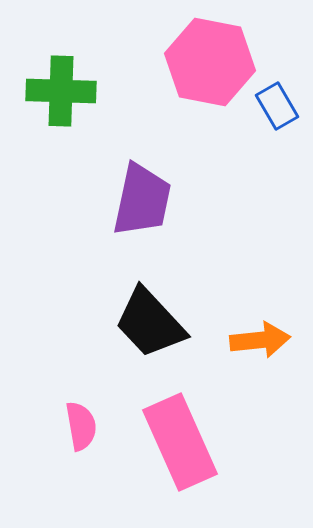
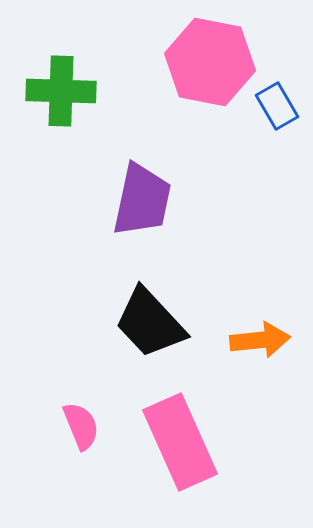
pink semicircle: rotated 12 degrees counterclockwise
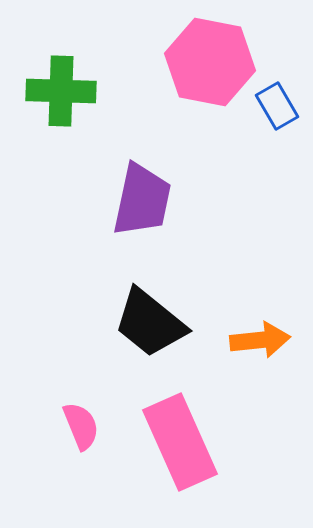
black trapezoid: rotated 8 degrees counterclockwise
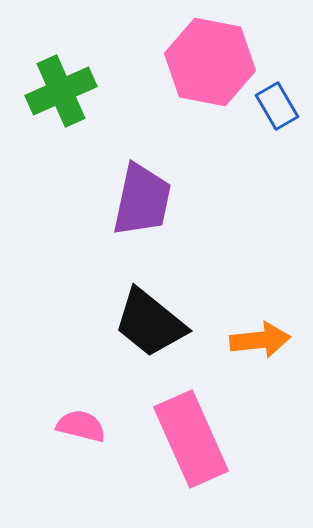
green cross: rotated 26 degrees counterclockwise
pink semicircle: rotated 54 degrees counterclockwise
pink rectangle: moved 11 px right, 3 px up
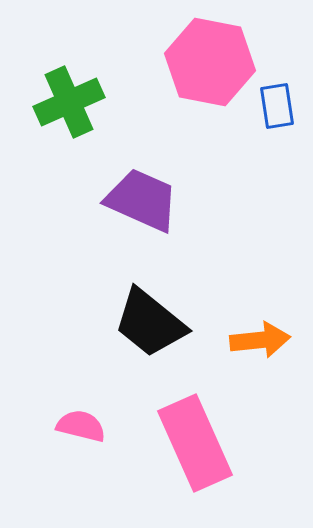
green cross: moved 8 px right, 11 px down
blue rectangle: rotated 21 degrees clockwise
purple trapezoid: rotated 78 degrees counterclockwise
pink rectangle: moved 4 px right, 4 px down
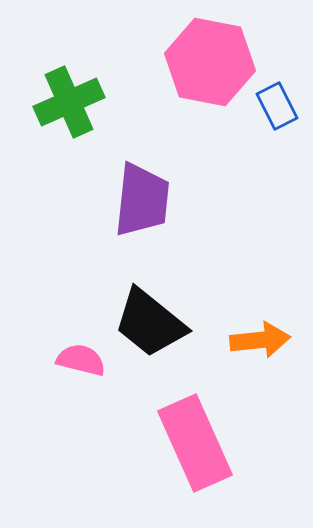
blue rectangle: rotated 18 degrees counterclockwise
purple trapezoid: rotated 72 degrees clockwise
pink semicircle: moved 66 px up
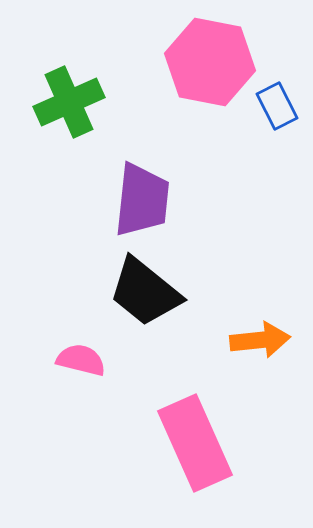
black trapezoid: moved 5 px left, 31 px up
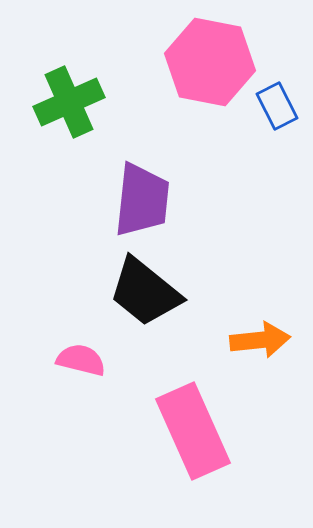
pink rectangle: moved 2 px left, 12 px up
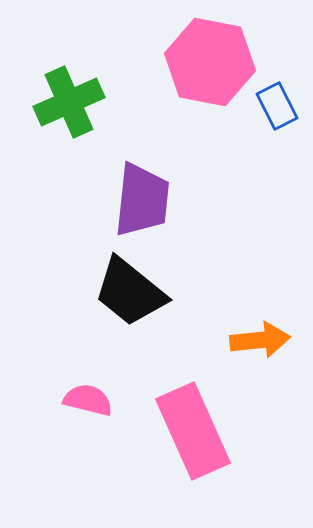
black trapezoid: moved 15 px left
pink semicircle: moved 7 px right, 40 px down
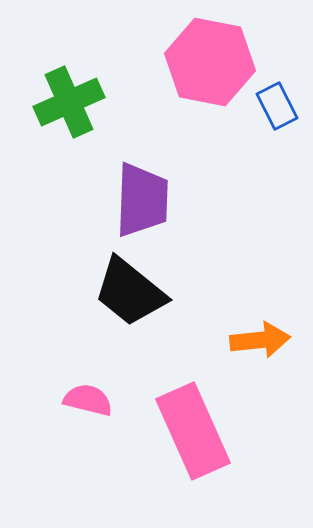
purple trapezoid: rotated 4 degrees counterclockwise
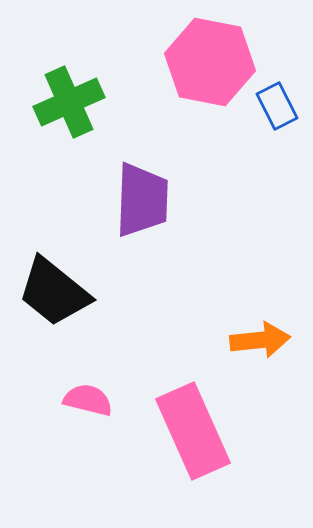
black trapezoid: moved 76 px left
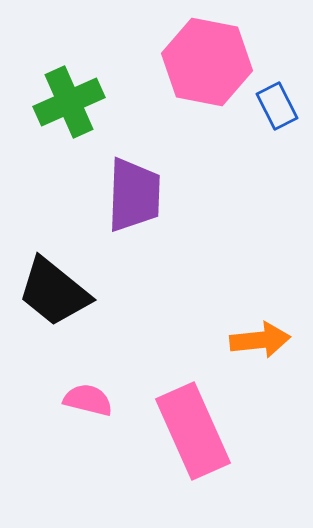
pink hexagon: moved 3 px left
purple trapezoid: moved 8 px left, 5 px up
